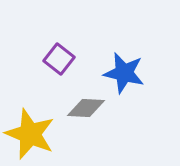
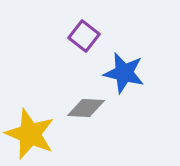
purple square: moved 25 px right, 23 px up
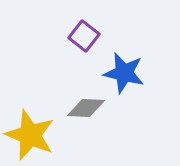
yellow star: moved 1 px down
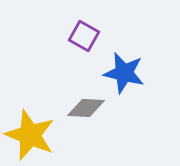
purple square: rotated 8 degrees counterclockwise
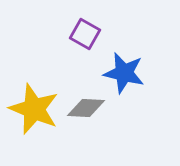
purple square: moved 1 px right, 2 px up
yellow star: moved 4 px right, 26 px up
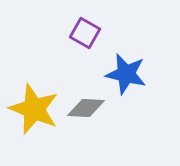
purple square: moved 1 px up
blue star: moved 2 px right, 1 px down
